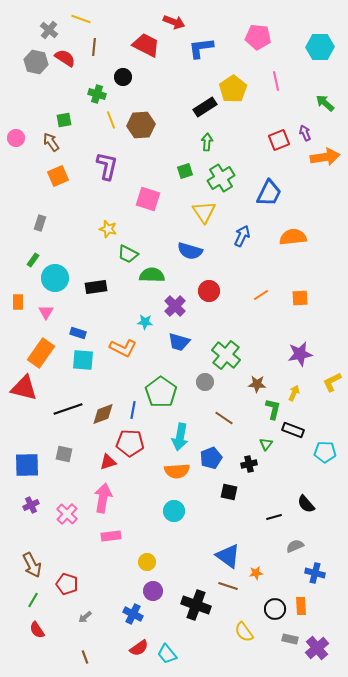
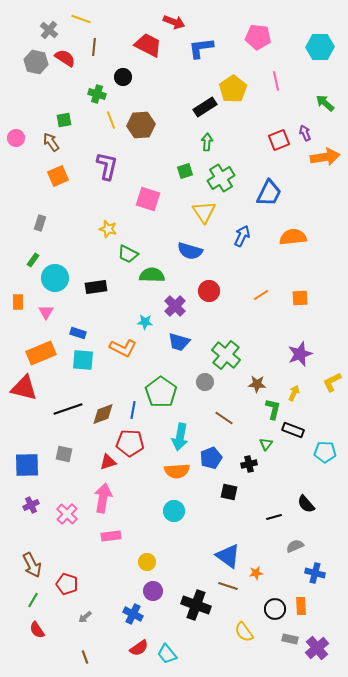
red trapezoid at (146, 45): moved 2 px right
orange rectangle at (41, 353): rotated 32 degrees clockwise
purple star at (300, 354): rotated 10 degrees counterclockwise
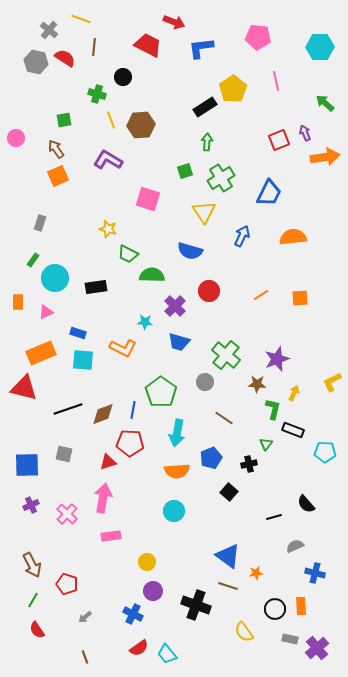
brown arrow at (51, 142): moved 5 px right, 7 px down
purple L-shape at (107, 166): moved 1 px right, 6 px up; rotated 72 degrees counterclockwise
pink triangle at (46, 312): rotated 35 degrees clockwise
purple star at (300, 354): moved 23 px left, 5 px down
cyan arrow at (180, 437): moved 3 px left, 4 px up
black square at (229, 492): rotated 30 degrees clockwise
